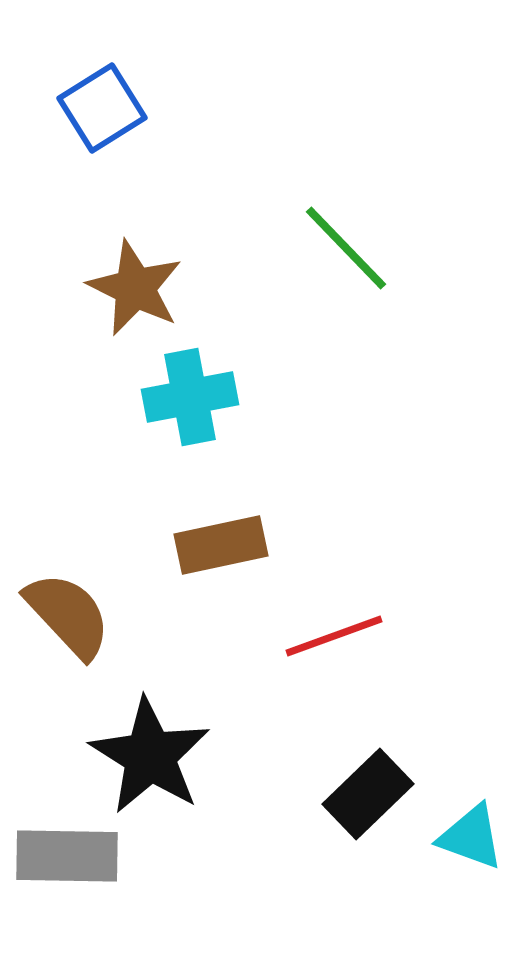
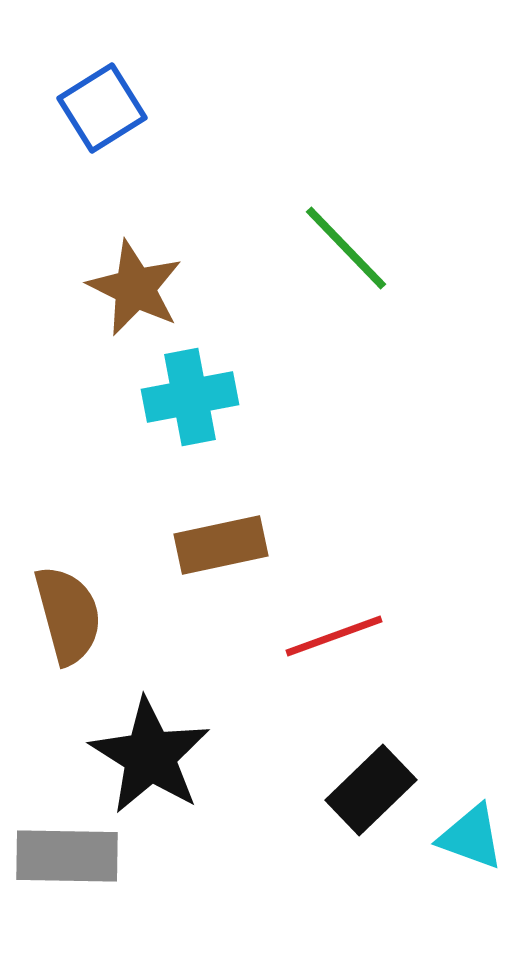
brown semicircle: rotated 28 degrees clockwise
black rectangle: moved 3 px right, 4 px up
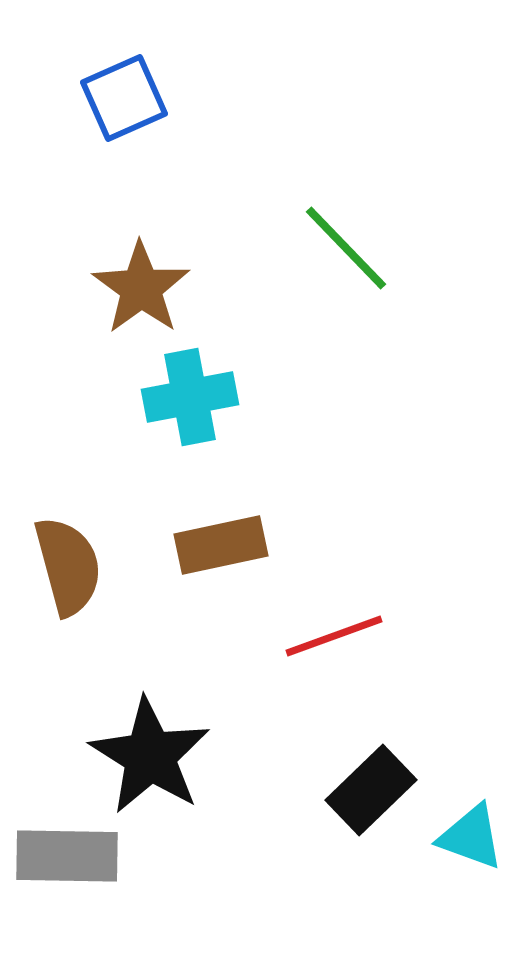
blue square: moved 22 px right, 10 px up; rotated 8 degrees clockwise
brown star: moved 6 px right; rotated 10 degrees clockwise
brown semicircle: moved 49 px up
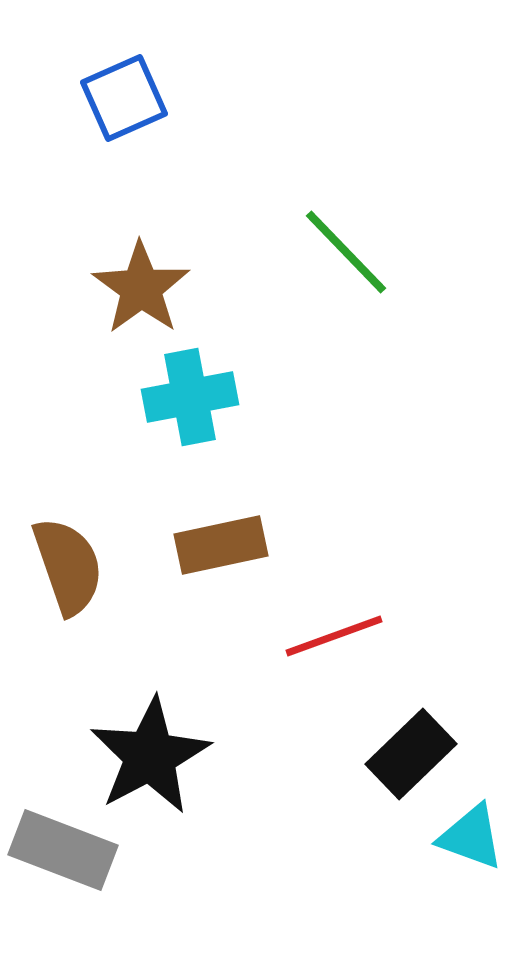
green line: moved 4 px down
brown semicircle: rotated 4 degrees counterclockwise
black star: rotated 12 degrees clockwise
black rectangle: moved 40 px right, 36 px up
gray rectangle: moved 4 px left, 6 px up; rotated 20 degrees clockwise
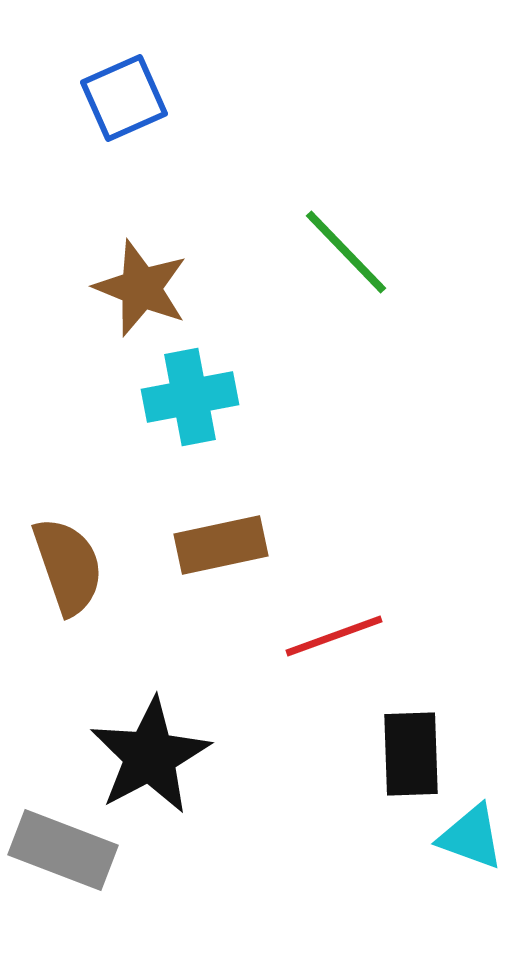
brown star: rotated 14 degrees counterclockwise
black rectangle: rotated 48 degrees counterclockwise
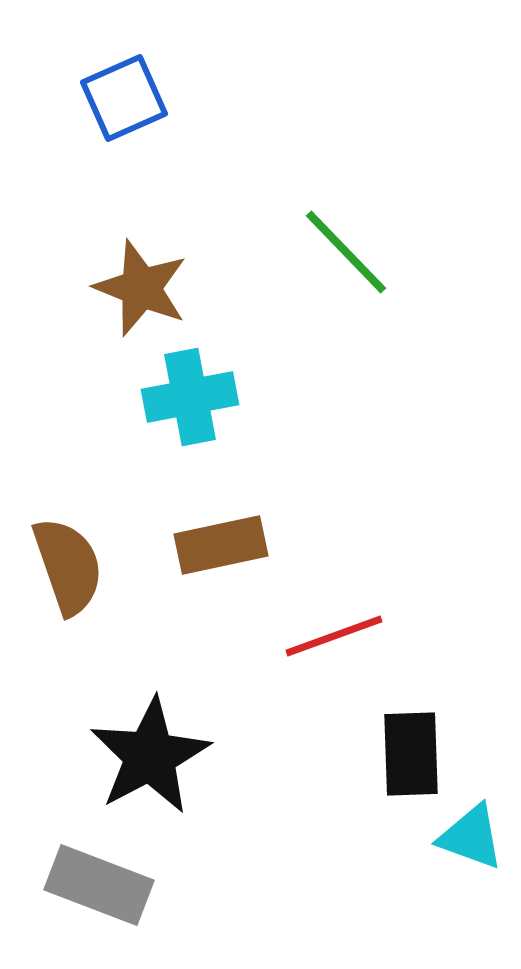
gray rectangle: moved 36 px right, 35 px down
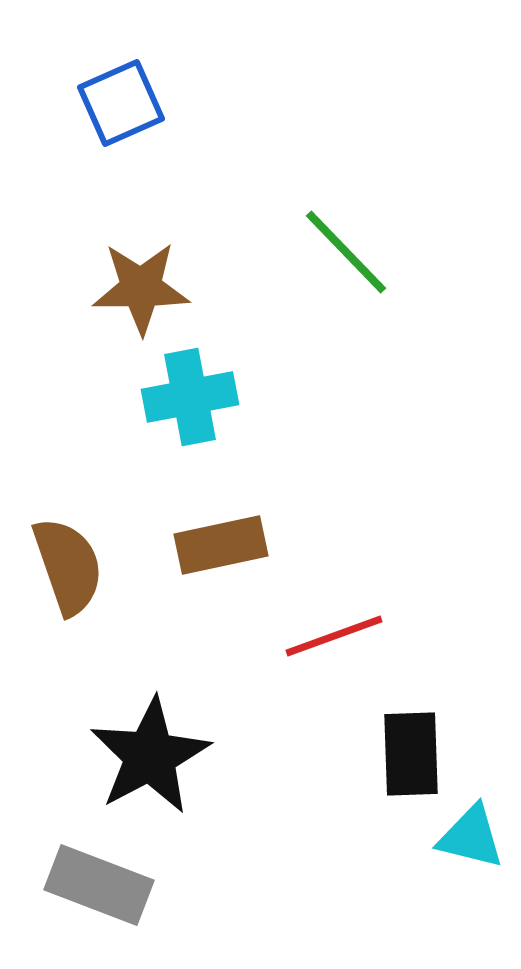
blue square: moved 3 px left, 5 px down
brown star: rotated 22 degrees counterclockwise
cyan triangle: rotated 6 degrees counterclockwise
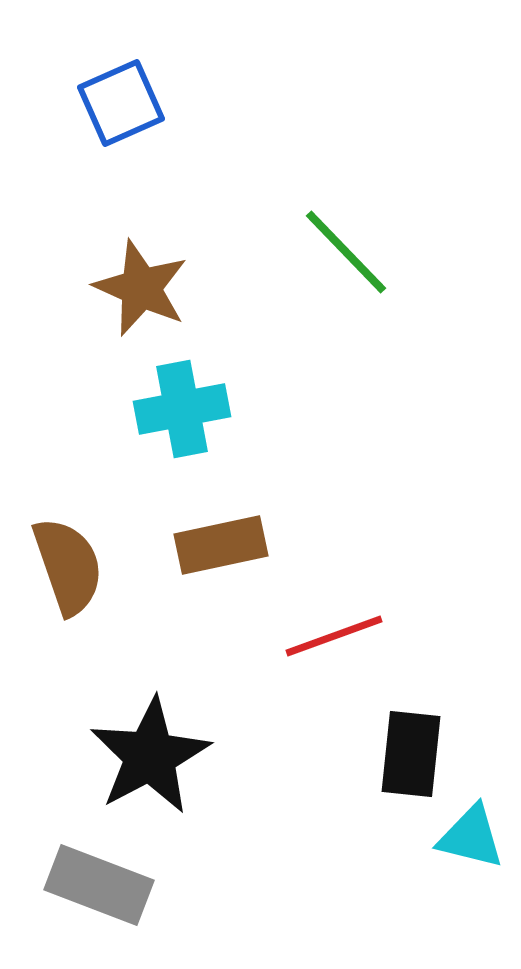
brown star: rotated 24 degrees clockwise
cyan cross: moved 8 px left, 12 px down
black rectangle: rotated 8 degrees clockwise
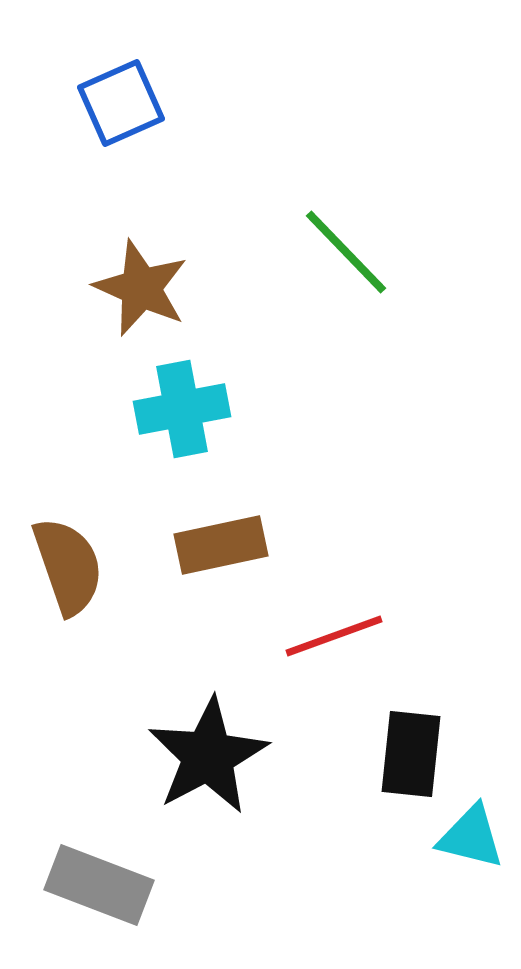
black star: moved 58 px right
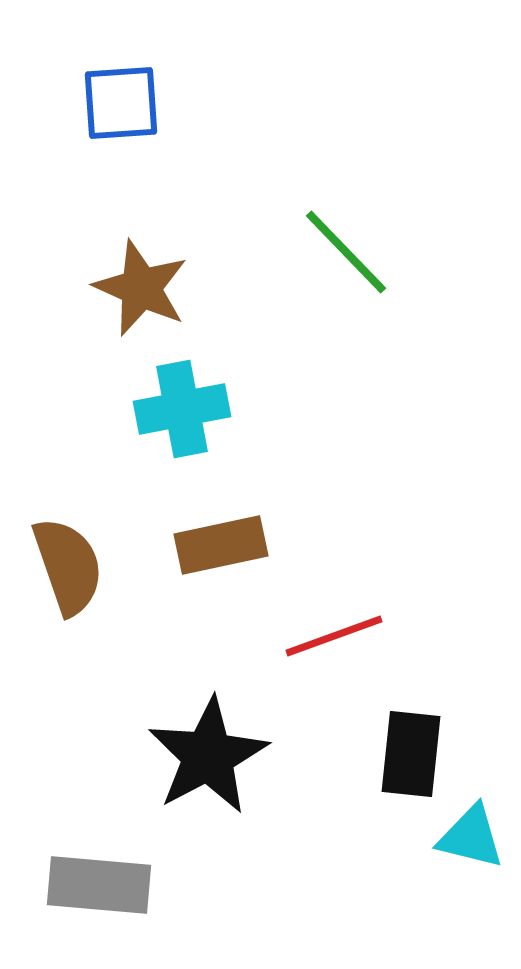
blue square: rotated 20 degrees clockwise
gray rectangle: rotated 16 degrees counterclockwise
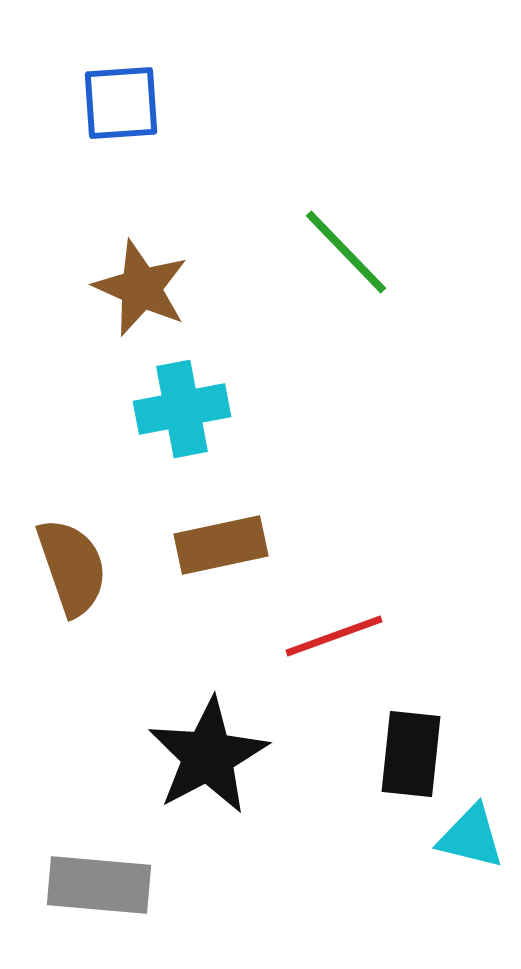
brown semicircle: moved 4 px right, 1 px down
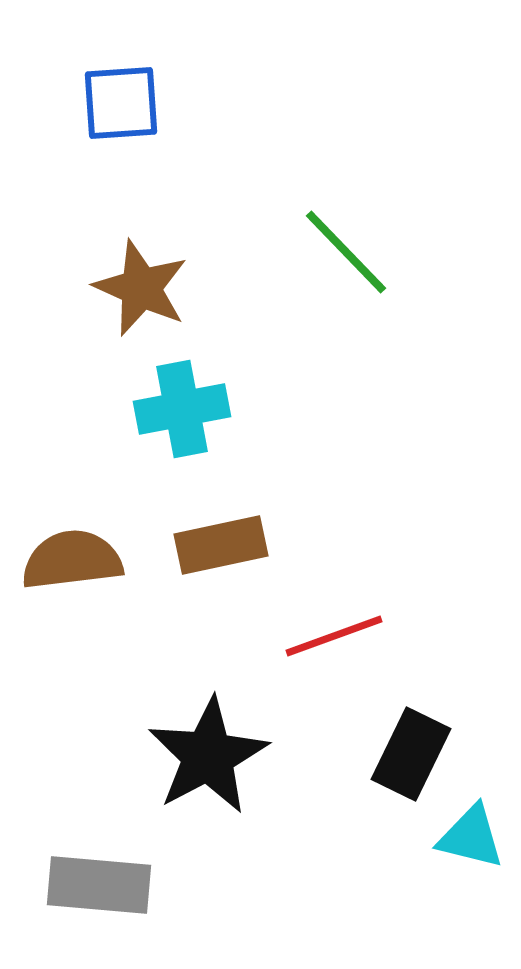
brown semicircle: moved 7 px up; rotated 78 degrees counterclockwise
black rectangle: rotated 20 degrees clockwise
